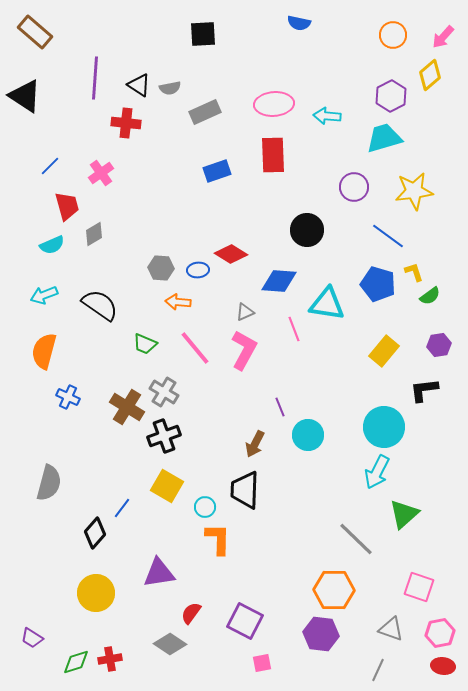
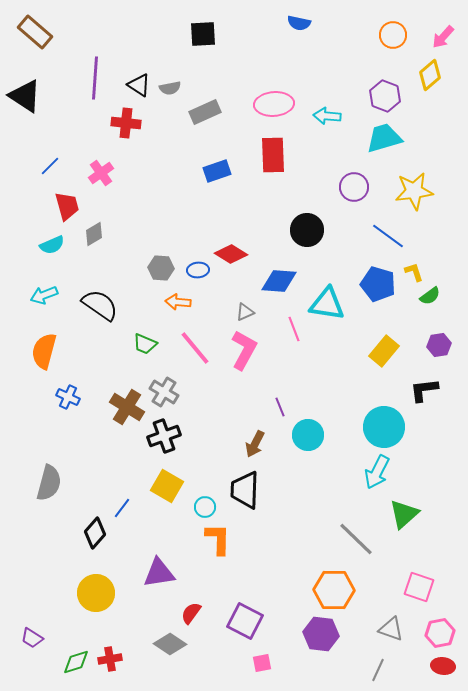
purple hexagon at (391, 96): moved 6 px left; rotated 12 degrees counterclockwise
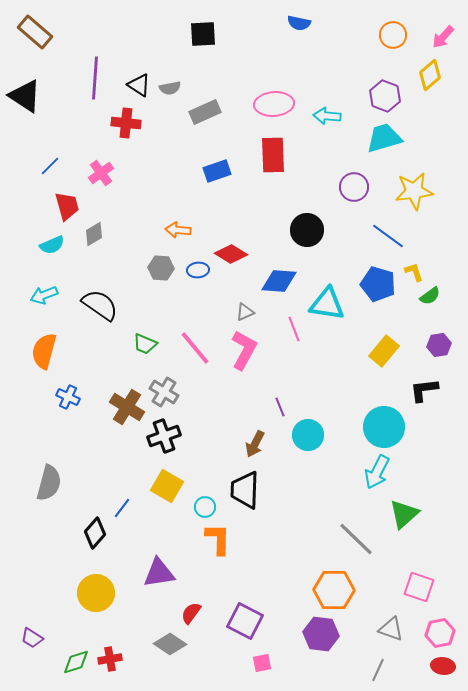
orange arrow at (178, 302): moved 72 px up
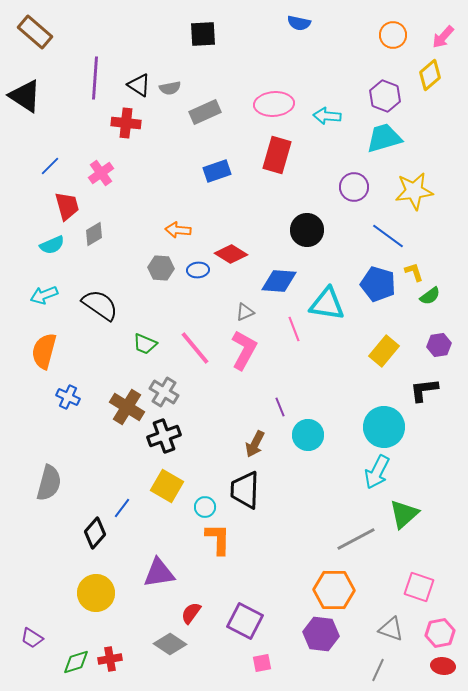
red rectangle at (273, 155): moved 4 px right; rotated 18 degrees clockwise
gray line at (356, 539): rotated 72 degrees counterclockwise
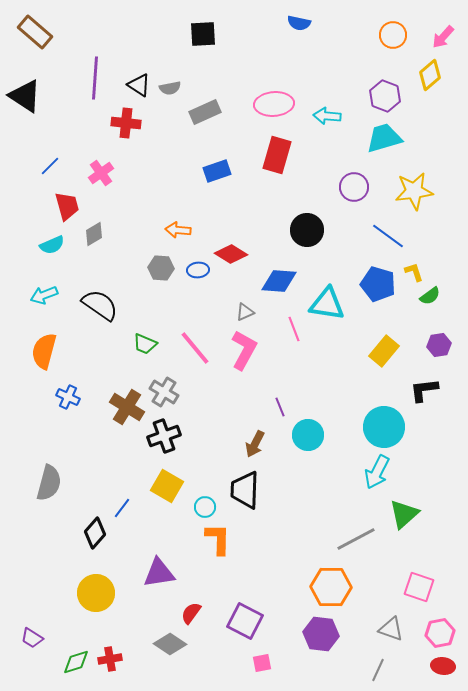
orange hexagon at (334, 590): moved 3 px left, 3 px up
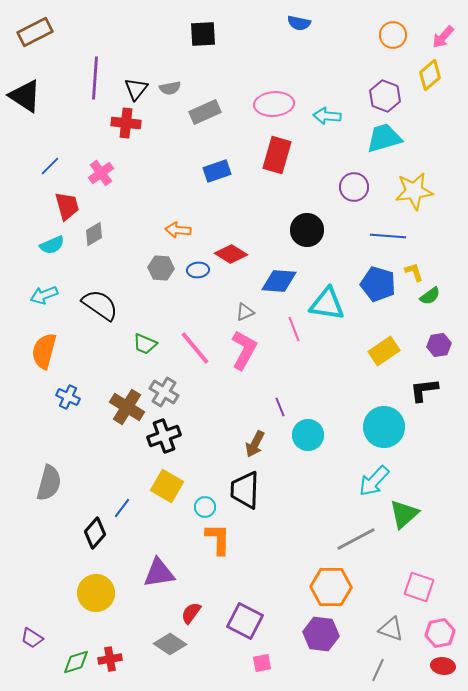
brown rectangle at (35, 32): rotated 68 degrees counterclockwise
black triangle at (139, 85): moved 3 px left, 4 px down; rotated 35 degrees clockwise
blue line at (388, 236): rotated 32 degrees counterclockwise
yellow rectangle at (384, 351): rotated 16 degrees clockwise
cyan arrow at (377, 472): moved 3 px left, 9 px down; rotated 16 degrees clockwise
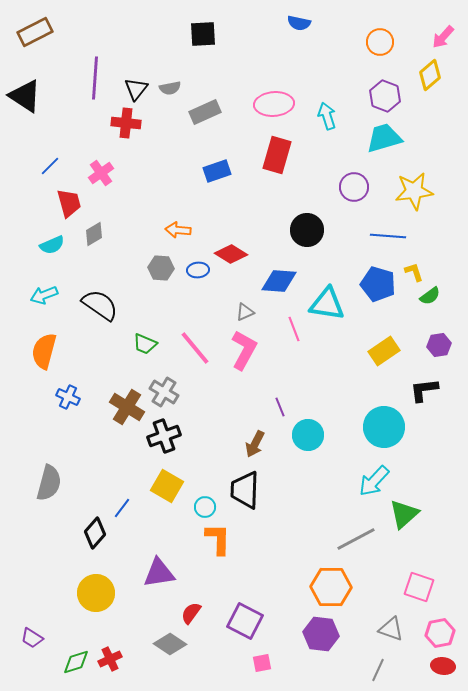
orange circle at (393, 35): moved 13 px left, 7 px down
cyan arrow at (327, 116): rotated 68 degrees clockwise
red trapezoid at (67, 206): moved 2 px right, 3 px up
red cross at (110, 659): rotated 15 degrees counterclockwise
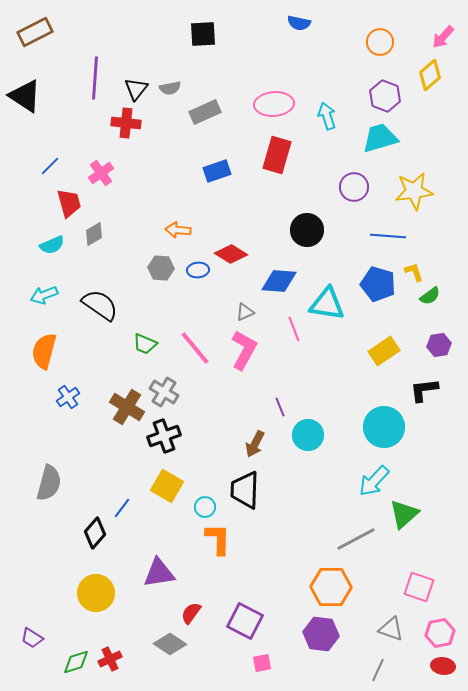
cyan trapezoid at (384, 138): moved 4 px left
blue cross at (68, 397): rotated 30 degrees clockwise
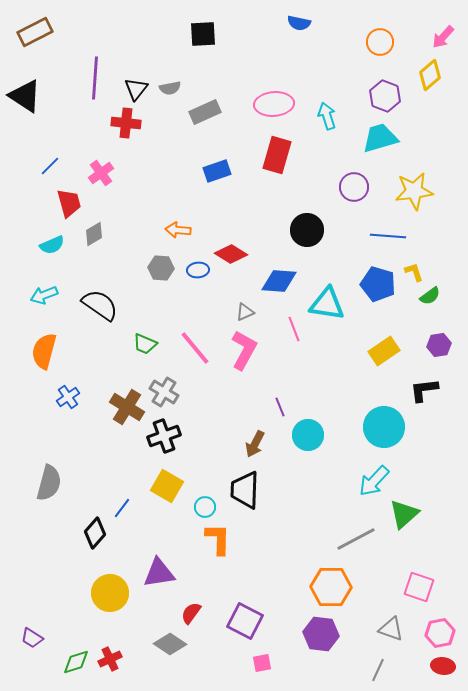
yellow circle at (96, 593): moved 14 px right
